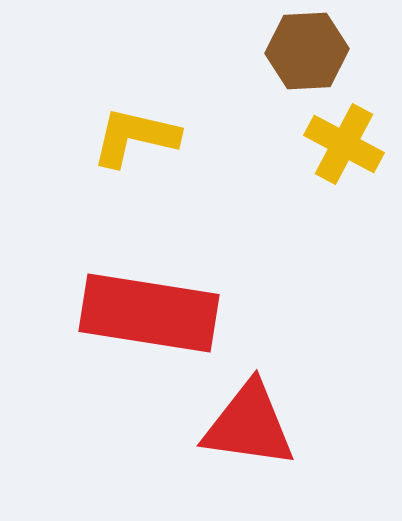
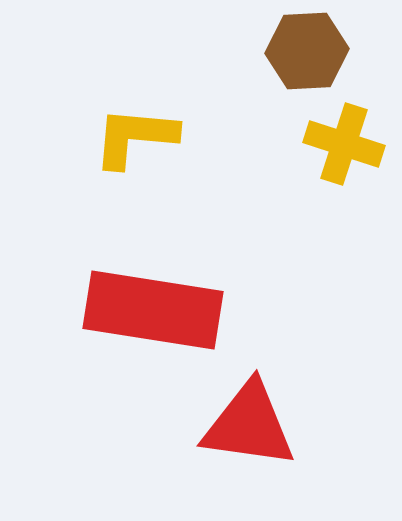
yellow L-shape: rotated 8 degrees counterclockwise
yellow cross: rotated 10 degrees counterclockwise
red rectangle: moved 4 px right, 3 px up
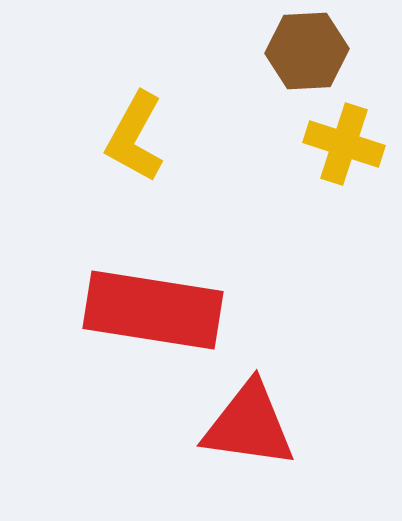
yellow L-shape: rotated 66 degrees counterclockwise
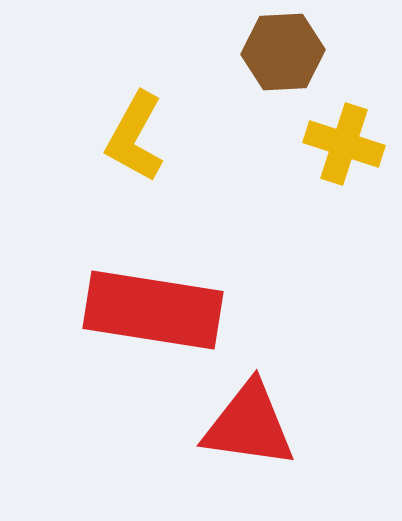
brown hexagon: moved 24 px left, 1 px down
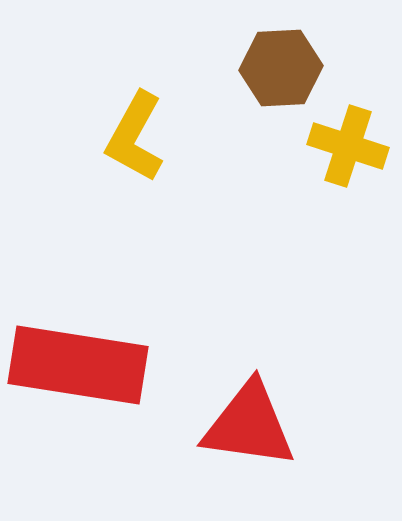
brown hexagon: moved 2 px left, 16 px down
yellow cross: moved 4 px right, 2 px down
red rectangle: moved 75 px left, 55 px down
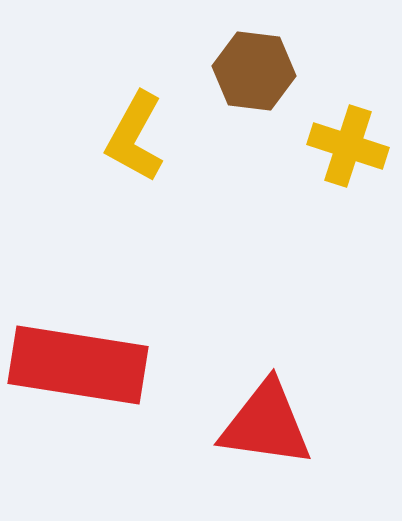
brown hexagon: moved 27 px left, 3 px down; rotated 10 degrees clockwise
red triangle: moved 17 px right, 1 px up
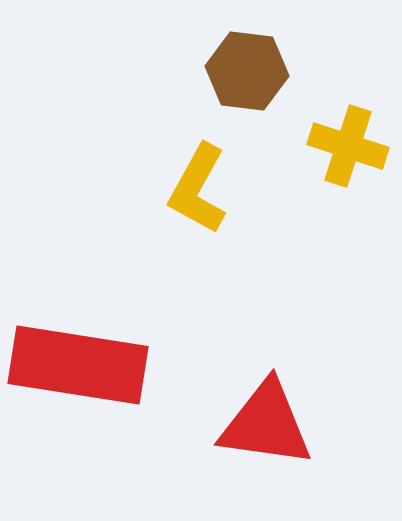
brown hexagon: moved 7 px left
yellow L-shape: moved 63 px right, 52 px down
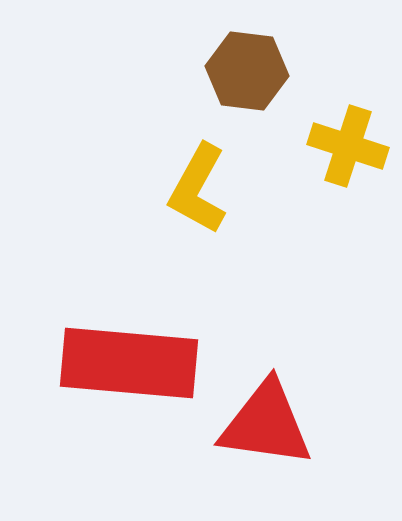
red rectangle: moved 51 px right, 2 px up; rotated 4 degrees counterclockwise
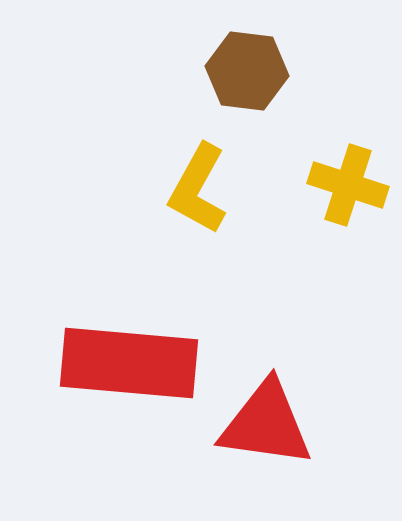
yellow cross: moved 39 px down
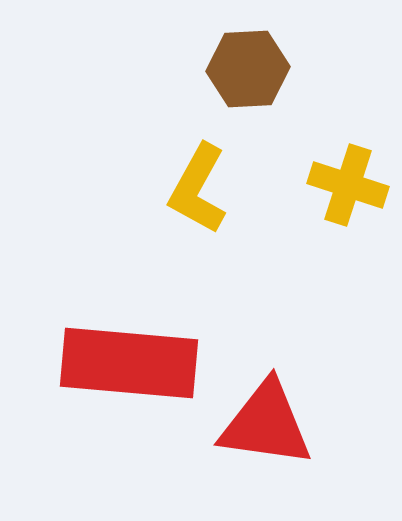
brown hexagon: moved 1 px right, 2 px up; rotated 10 degrees counterclockwise
